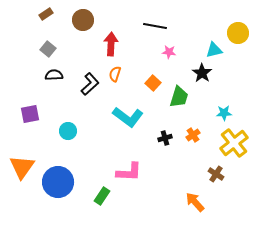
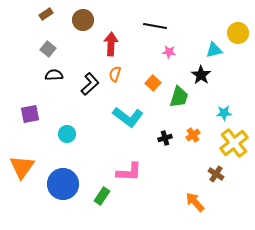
black star: moved 1 px left, 2 px down
cyan circle: moved 1 px left, 3 px down
blue circle: moved 5 px right, 2 px down
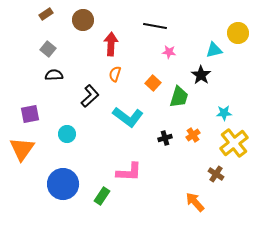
black L-shape: moved 12 px down
orange triangle: moved 18 px up
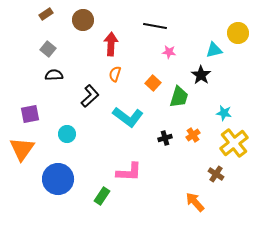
cyan star: rotated 14 degrees clockwise
blue circle: moved 5 px left, 5 px up
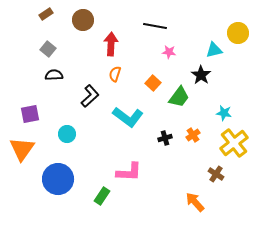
green trapezoid: rotated 20 degrees clockwise
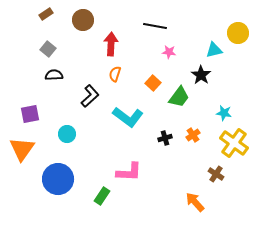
yellow cross: rotated 16 degrees counterclockwise
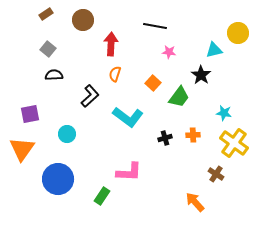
orange cross: rotated 32 degrees clockwise
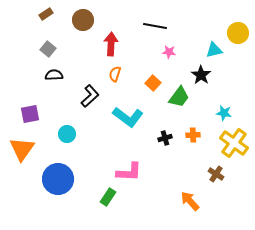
green rectangle: moved 6 px right, 1 px down
orange arrow: moved 5 px left, 1 px up
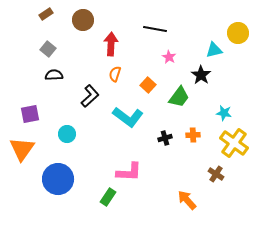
black line: moved 3 px down
pink star: moved 5 px down; rotated 24 degrees clockwise
orange square: moved 5 px left, 2 px down
orange arrow: moved 3 px left, 1 px up
